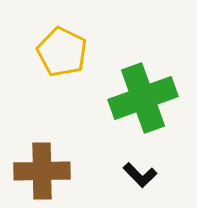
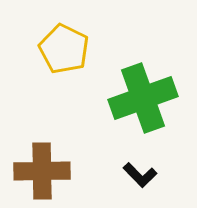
yellow pentagon: moved 2 px right, 3 px up
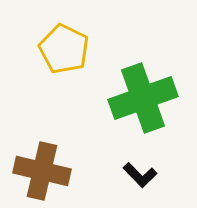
brown cross: rotated 14 degrees clockwise
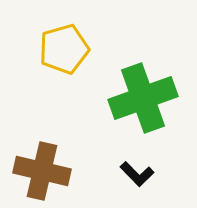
yellow pentagon: rotated 30 degrees clockwise
black L-shape: moved 3 px left, 1 px up
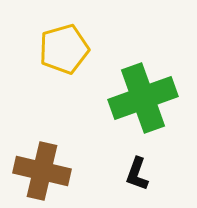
black L-shape: rotated 64 degrees clockwise
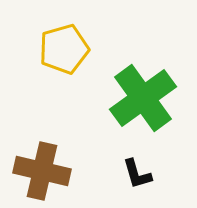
green cross: rotated 16 degrees counterclockwise
black L-shape: rotated 36 degrees counterclockwise
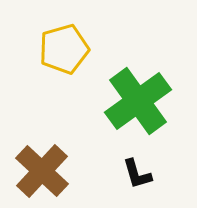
green cross: moved 5 px left, 3 px down
brown cross: rotated 30 degrees clockwise
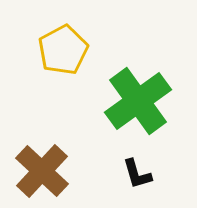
yellow pentagon: moved 1 px left, 1 px down; rotated 12 degrees counterclockwise
